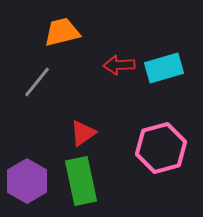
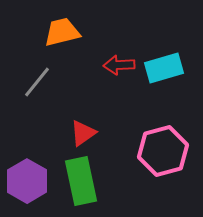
pink hexagon: moved 2 px right, 3 px down
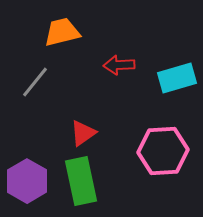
cyan rectangle: moved 13 px right, 10 px down
gray line: moved 2 px left
pink hexagon: rotated 12 degrees clockwise
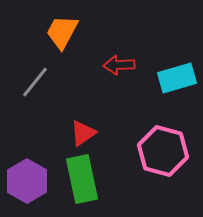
orange trapezoid: rotated 48 degrees counterclockwise
pink hexagon: rotated 18 degrees clockwise
green rectangle: moved 1 px right, 2 px up
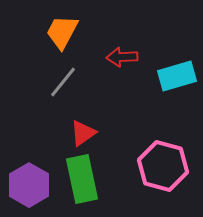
red arrow: moved 3 px right, 8 px up
cyan rectangle: moved 2 px up
gray line: moved 28 px right
pink hexagon: moved 15 px down
purple hexagon: moved 2 px right, 4 px down
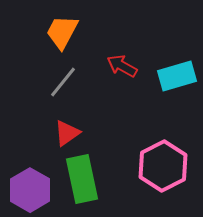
red arrow: moved 9 px down; rotated 32 degrees clockwise
red triangle: moved 16 px left
pink hexagon: rotated 18 degrees clockwise
purple hexagon: moved 1 px right, 5 px down
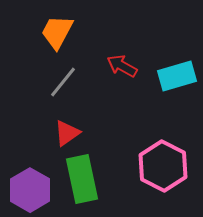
orange trapezoid: moved 5 px left
pink hexagon: rotated 6 degrees counterclockwise
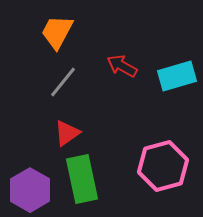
pink hexagon: rotated 18 degrees clockwise
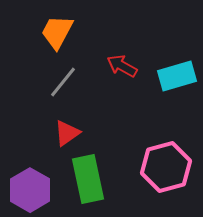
pink hexagon: moved 3 px right, 1 px down
green rectangle: moved 6 px right
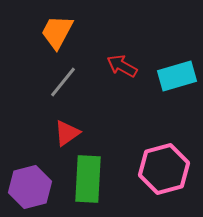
pink hexagon: moved 2 px left, 2 px down
green rectangle: rotated 15 degrees clockwise
purple hexagon: moved 3 px up; rotated 15 degrees clockwise
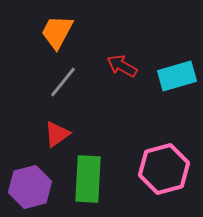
red triangle: moved 10 px left, 1 px down
